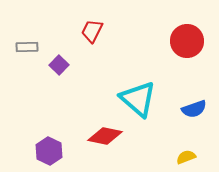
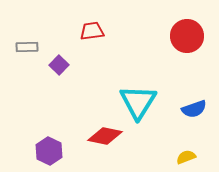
red trapezoid: rotated 55 degrees clockwise
red circle: moved 5 px up
cyan triangle: moved 3 px down; rotated 21 degrees clockwise
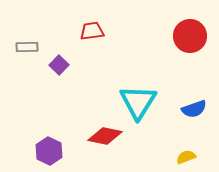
red circle: moved 3 px right
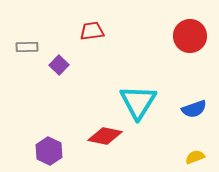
yellow semicircle: moved 9 px right
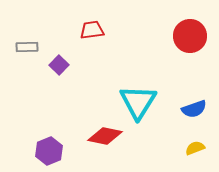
red trapezoid: moved 1 px up
purple hexagon: rotated 12 degrees clockwise
yellow semicircle: moved 9 px up
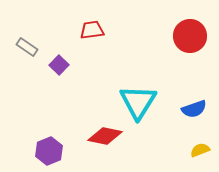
gray rectangle: rotated 35 degrees clockwise
yellow semicircle: moved 5 px right, 2 px down
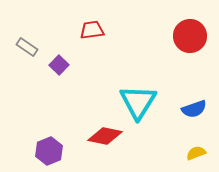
yellow semicircle: moved 4 px left, 3 px down
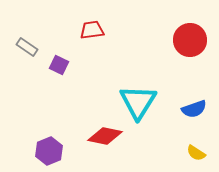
red circle: moved 4 px down
purple square: rotated 18 degrees counterclockwise
yellow semicircle: rotated 126 degrees counterclockwise
